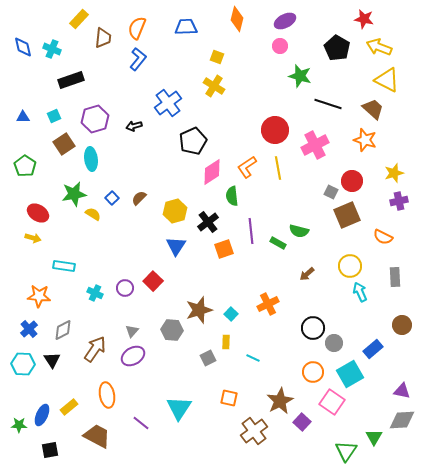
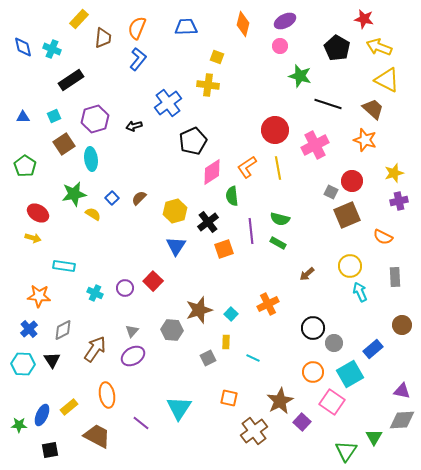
orange diamond at (237, 19): moved 6 px right, 5 px down
black rectangle at (71, 80): rotated 15 degrees counterclockwise
yellow cross at (214, 86): moved 6 px left, 1 px up; rotated 25 degrees counterclockwise
green semicircle at (299, 231): moved 19 px left, 12 px up
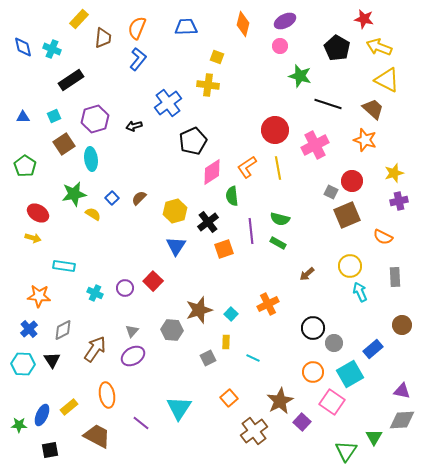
orange square at (229, 398): rotated 36 degrees clockwise
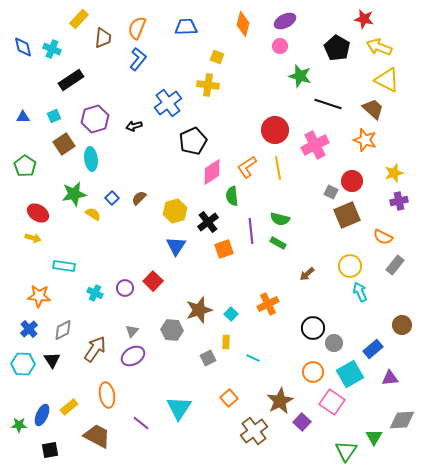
gray rectangle at (395, 277): moved 12 px up; rotated 42 degrees clockwise
purple triangle at (402, 391): moved 12 px left, 13 px up; rotated 18 degrees counterclockwise
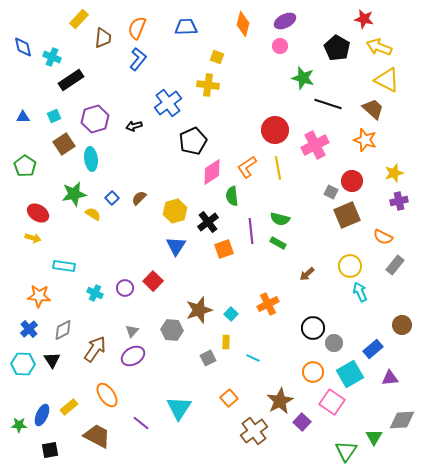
cyan cross at (52, 49): moved 8 px down
green star at (300, 76): moved 3 px right, 2 px down
orange ellipse at (107, 395): rotated 25 degrees counterclockwise
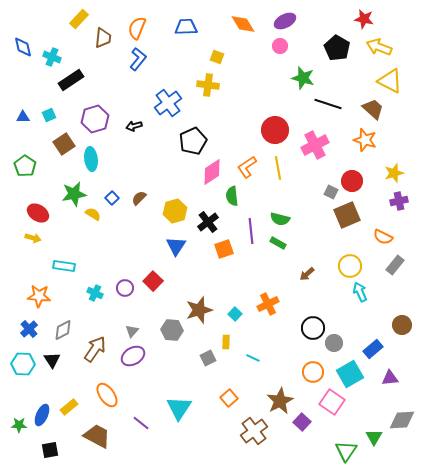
orange diamond at (243, 24): rotated 45 degrees counterclockwise
yellow triangle at (387, 80): moved 3 px right, 1 px down
cyan square at (54, 116): moved 5 px left, 1 px up
cyan square at (231, 314): moved 4 px right
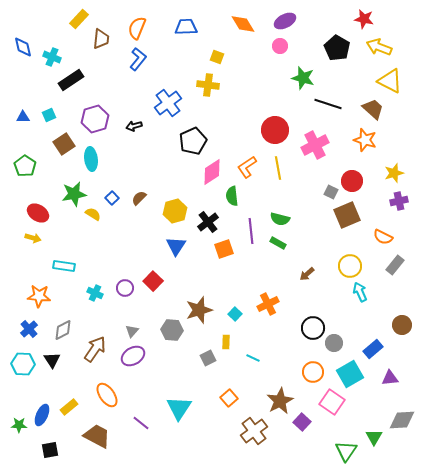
brown trapezoid at (103, 38): moved 2 px left, 1 px down
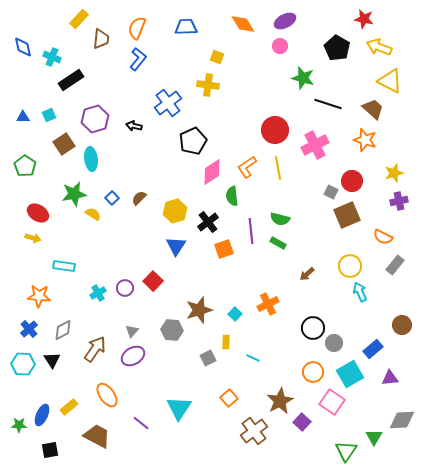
black arrow at (134, 126): rotated 28 degrees clockwise
cyan cross at (95, 293): moved 3 px right; rotated 35 degrees clockwise
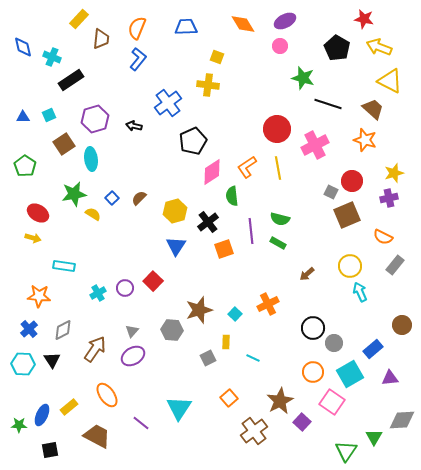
red circle at (275, 130): moved 2 px right, 1 px up
purple cross at (399, 201): moved 10 px left, 3 px up
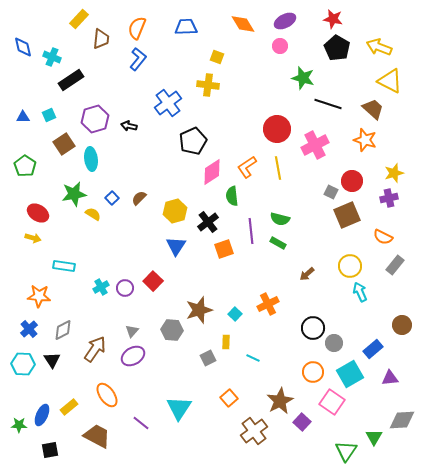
red star at (364, 19): moved 31 px left
black arrow at (134, 126): moved 5 px left
cyan cross at (98, 293): moved 3 px right, 6 px up
